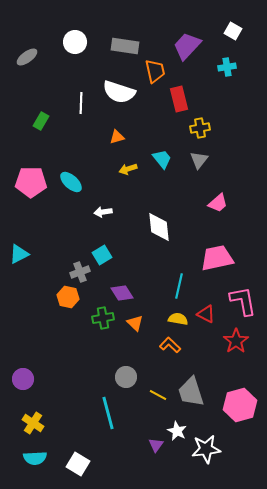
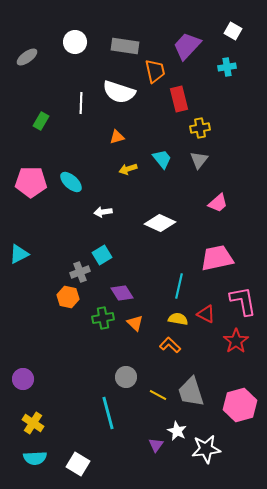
white diamond at (159, 227): moved 1 px right, 4 px up; rotated 60 degrees counterclockwise
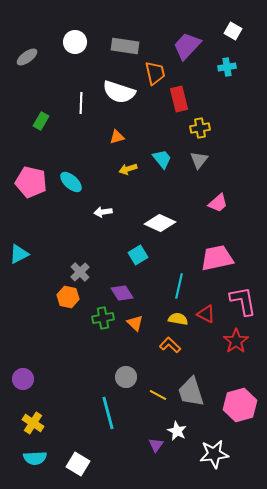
orange trapezoid at (155, 71): moved 2 px down
pink pentagon at (31, 182): rotated 12 degrees clockwise
cyan square at (102, 255): moved 36 px right
gray cross at (80, 272): rotated 24 degrees counterclockwise
white star at (206, 449): moved 8 px right, 5 px down
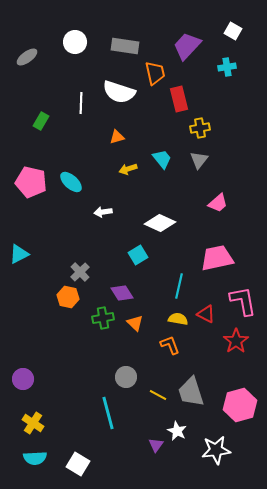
orange L-shape at (170, 345): rotated 25 degrees clockwise
white star at (214, 454): moved 2 px right, 4 px up
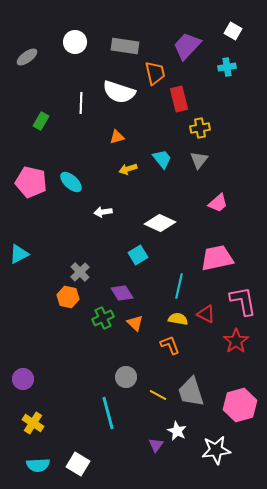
green cross at (103, 318): rotated 15 degrees counterclockwise
cyan semicircle at (35, 458): moved 3 px right, 7 px down
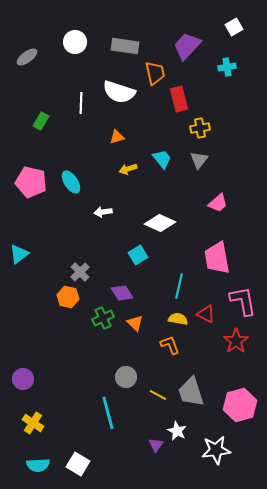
white square at (233, 31): moved 1 px right, 4 px up; rotated 30 degrees clockwise
cyan ellipse at (71, 182): rotated 15 degrees clockwise
cyan triangle at (19, 254): rotated 10 degrees counterclockwise
pink trapezoid at (217, 258): rotated 88 degrees counterclockwise
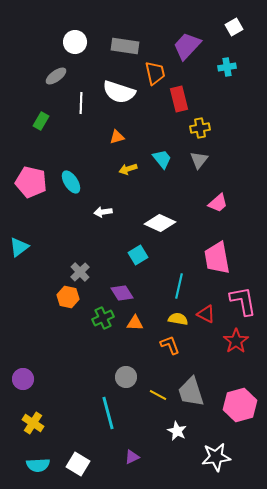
gray ellipse at (27, 57): moved 29 px right, 19 px down
cyan triangle at (19, 254): moved 7 px up
orange triangle at (135, 323): rotated 42 degrees counterclockwise
purple triangle at (156, 445): moved 24 px left, 12 px down; rotated 28 degrees clockwise
white star at (216, 450): moved 7 px down
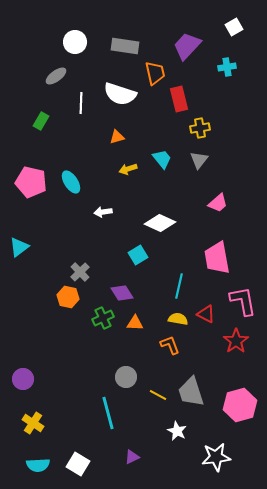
white semicircle at (119, 92): moved 1 px right, 2 px down
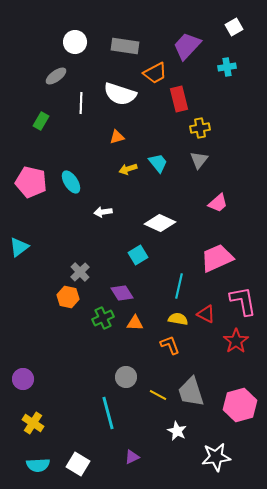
orange trapezoid at (155, 73): rotated 75 degrees clockwise
cyan trapezoid at (162, 159): moved 4 px left, 4 px down
pink trapezoid at (217, 258): rotated 76 degrees clockwise
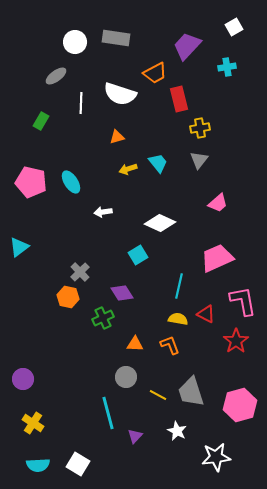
gray rectangle at (125, 46): moved 9 px left, 8 px up
orange triangle at (135, 323): moved 21 px down
purple triangle at (132, 457): moved 3 px right, 21 px up; rotated 21 degrees counterclockwise
